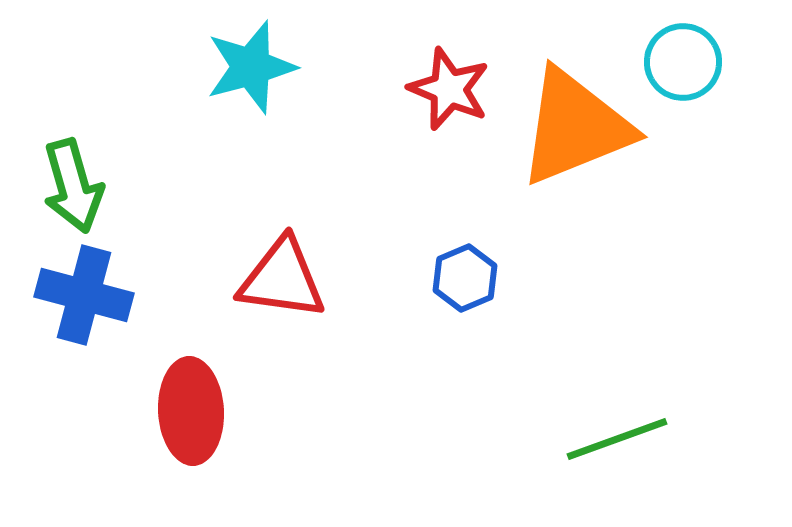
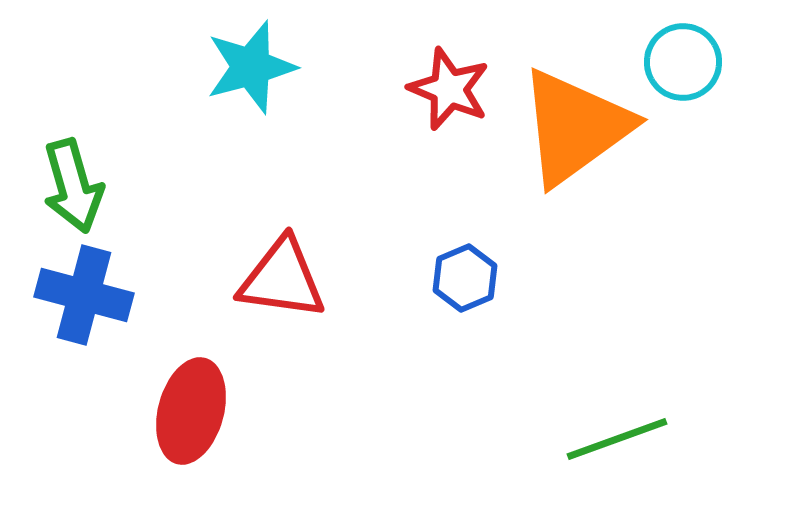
orange triangle: rotated 14 degrees counterclockwise
red ellipse: rotated 18 degrees clockwise
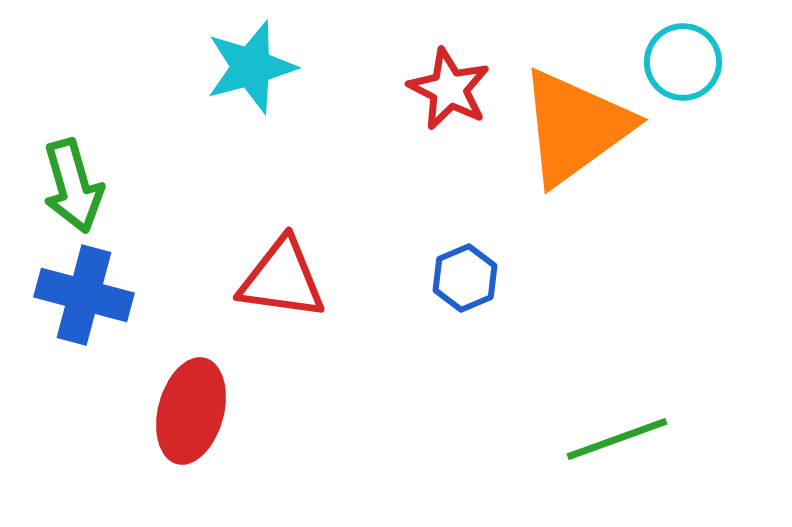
red star: rotated 4 degrees clockwise
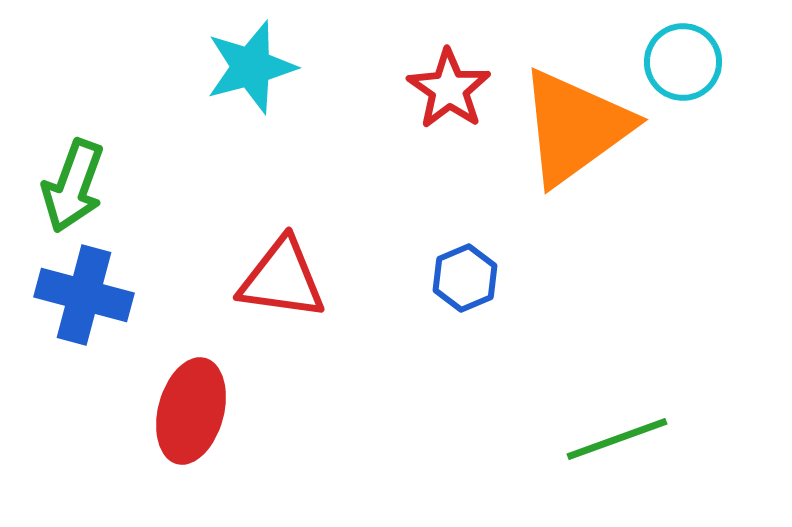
red star: rotated 8 degrees clockwise
green arrow: rotated 36 degrees clockwise
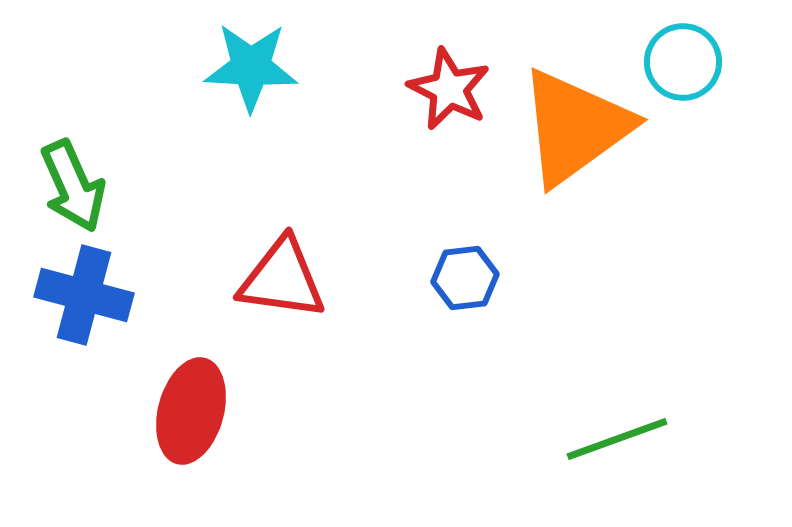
cyan star: rotated 18 degrees clockwise
red star: rotated 8 degrees counterclockwise
green arrow: rotated 44 degrees counterclockwise
blue hexagon: rotated 16 degrees clockwise
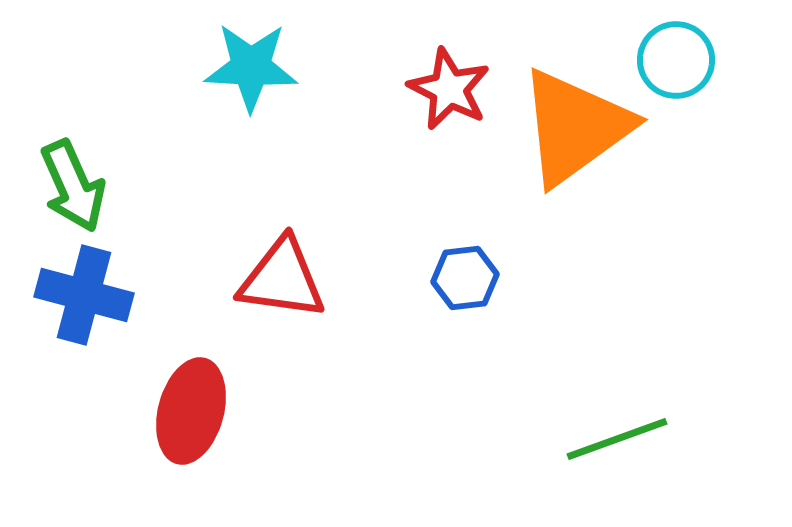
cyan circle: moved 7 px left, 2 px up
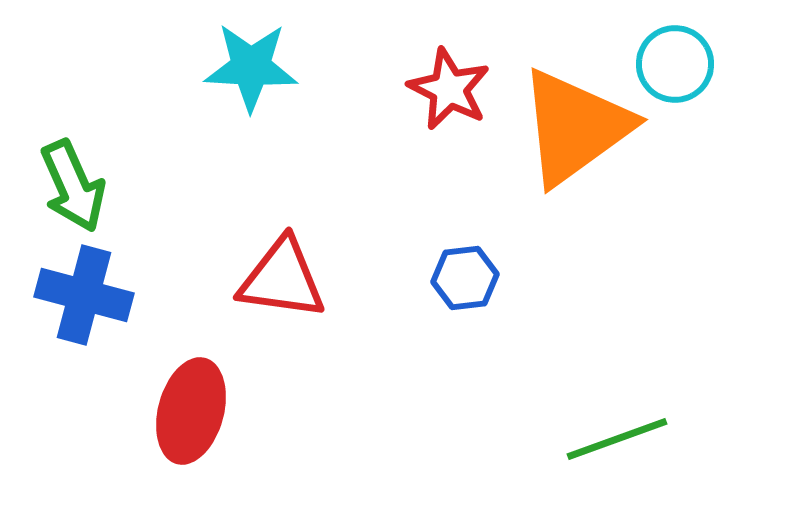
cyan circle: moved 1 px left, 4 px down
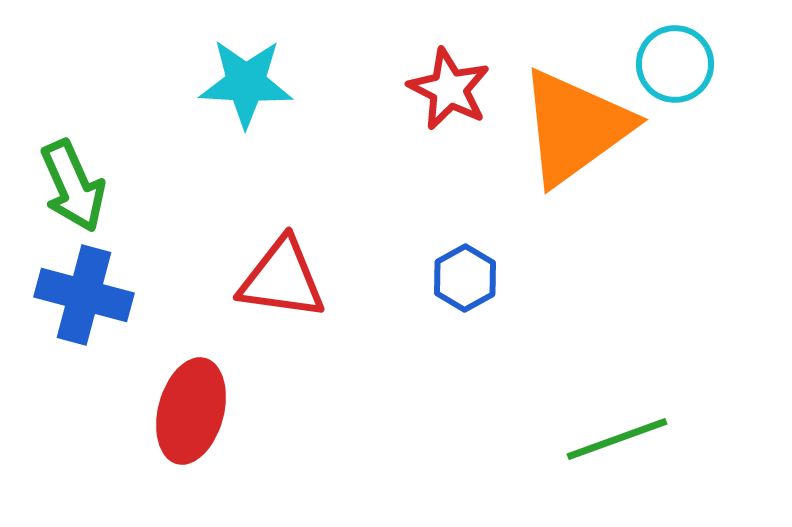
cyan star: moved 5 px left, 16 px down
blue hexagon: rotated 22 degrees counterclockwise
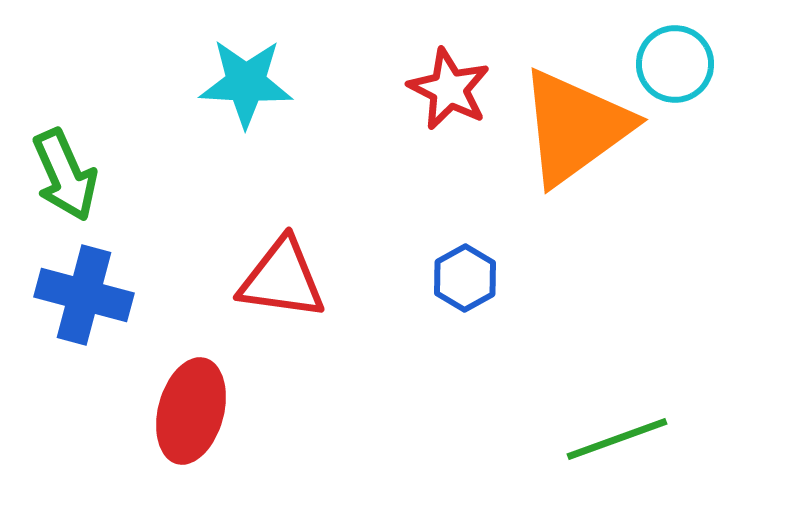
green arrow: moved 8 px left, 11 px up
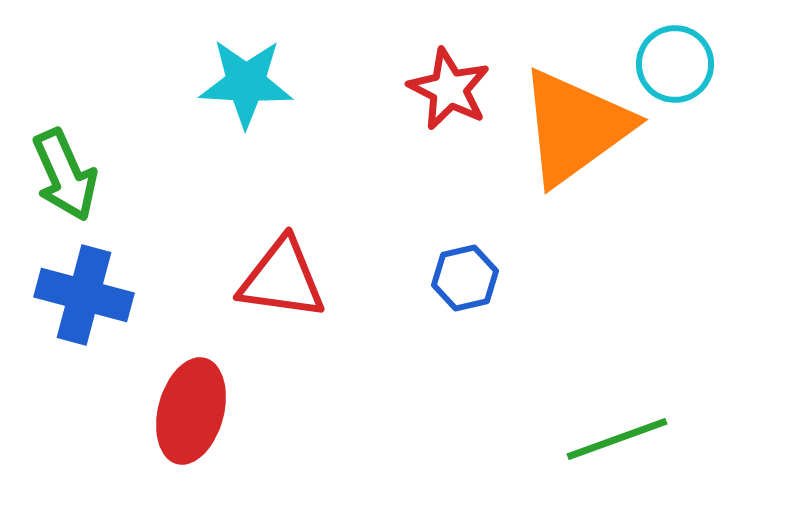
blue hexagon: rotated 16 degrees clockwise
